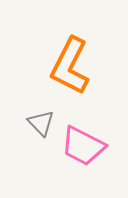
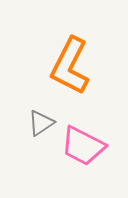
gray triangle: rotated 40 degrees clockwise
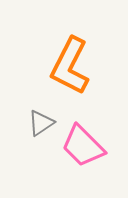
pink trapezoid: rotated 18 degrees clockwise
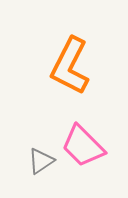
gray triangle: moved 38 px down
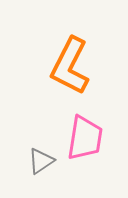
pink trapezoid: moved 2 px right, 8 px up; rotated 126 degrees counterclockwise
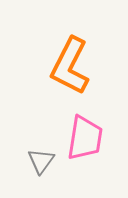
gray triangle: rotated 20 degrees counterclockwise
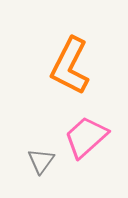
pink trapezoid: moved 1 px right, 1 px up; rotated 141 degrees counterclockwise
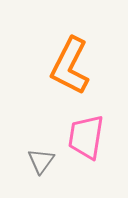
pink trapezoid: rotated 39 degrees counterclockwise
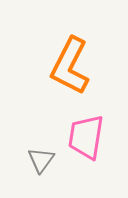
gray triangle: moved 1 px up
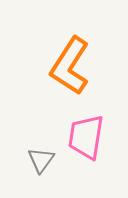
orange L-shape: rotated 6 degrees clockwise
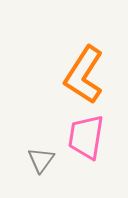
orange L-shape: moved 14 px right, 9 px down
